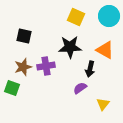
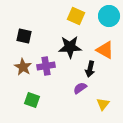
yellow square: moved 1 px up
brown star: rotated 24 degrees counterclockwise
green square: moved 20 px right, 12 px down
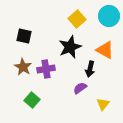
yellow square: moved 1 px right, 3 px down; rotated 24 degrees clockwise
black star: rotated 20 degrees counterclockwise
purple cross: moved 3 px down
green square: rotated 21 degrees clockwise
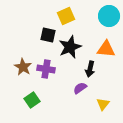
yellow square: moved 11 px left, 3 px up; rotated 18 degrees clockwise
black square: moved 24 px right, 1 px up
orange triangle: moved 1 px right, 1 px up; rotated 24 degrees counterclockwise
purple cross: rotated 18 degrees clockwise
green square: rotated 14 degrees clockwise
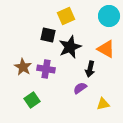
orange triangle: rotated 24 degrees clockwise
yellow triangle: rotated 40 degrees clockwise
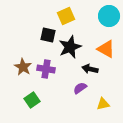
black arrow: rotated 91 degrees clockwise
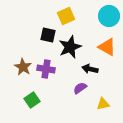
orange triangle: moved 1 px right, 2 px up
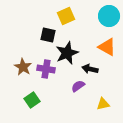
black star: moved 3 px left, 6 px down
purple semicircle: moved 2 px left, 2 px up
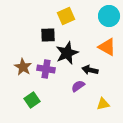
black square: rotated 14 degrees counterclockwise
black arrow: moved 1 px down
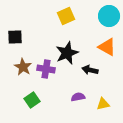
black square: moved 33 px left, 2 px down
purple semicircle: moved 11 px down; rotated 24 degrees clockwise
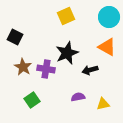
cyan circle: moved 1 px down
black square: rotated 28 degrees clockwise
black arrow: rotated 28 degrees counterclockwise
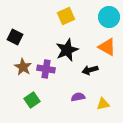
black star: moved 3 px up
